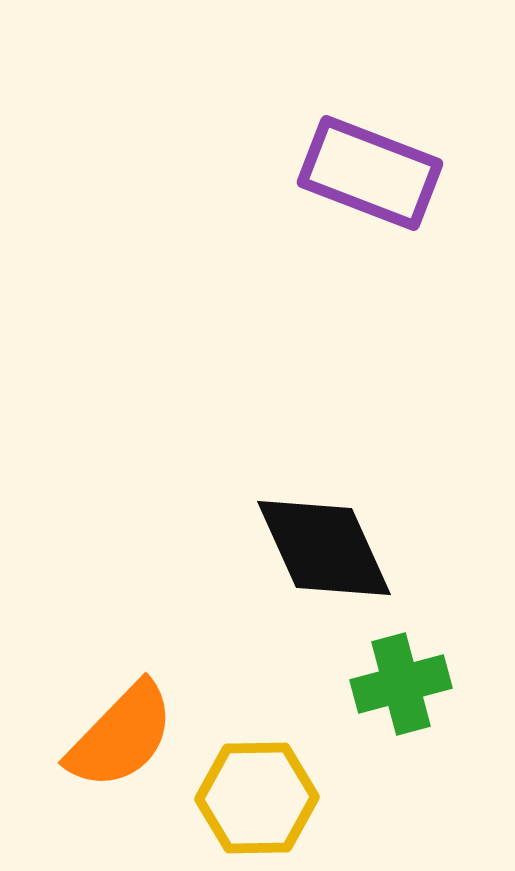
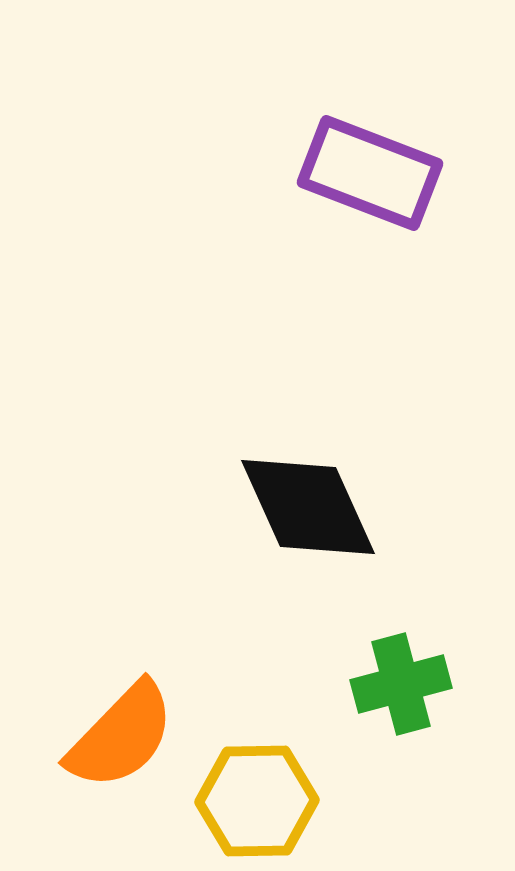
black diamond: moved 16 px left, 41 px up
yellow hexagon: moved 3 px down
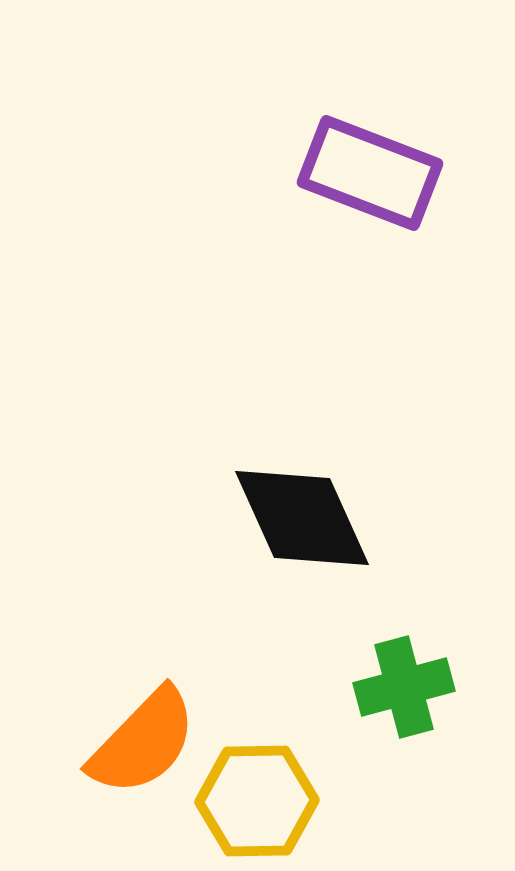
black diamond: moved 6 px left, 11 px down
green cross: moved 3 px right, 3 px down
orange semicircle: moved 22 px right, 6 px down
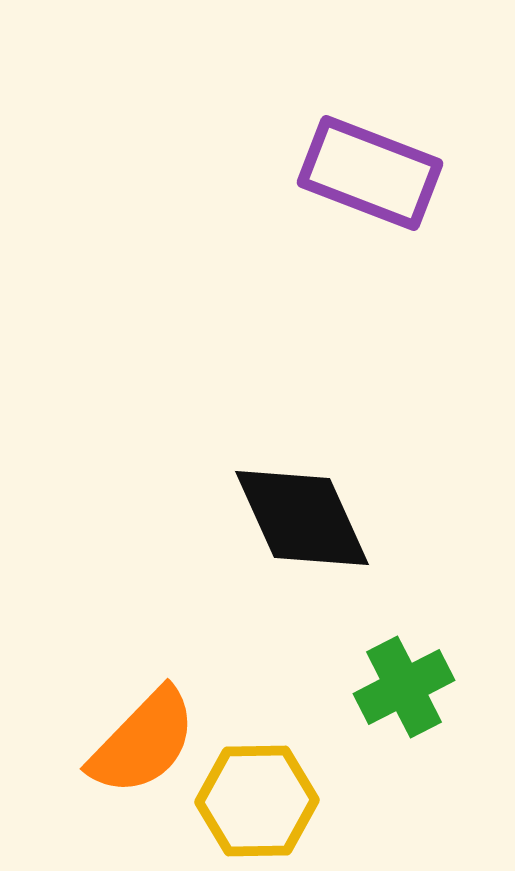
green cross: rotated 12 degrees counterclockwise
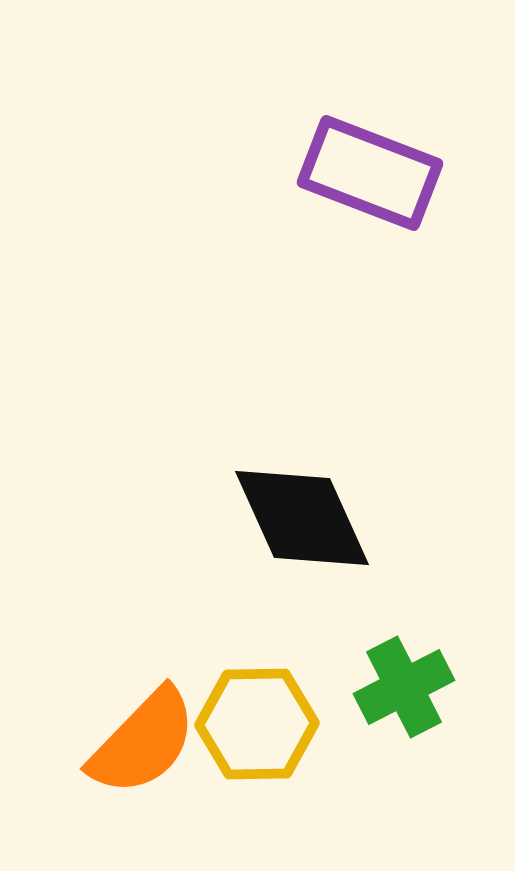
yellow hexagon: moved 77 px up
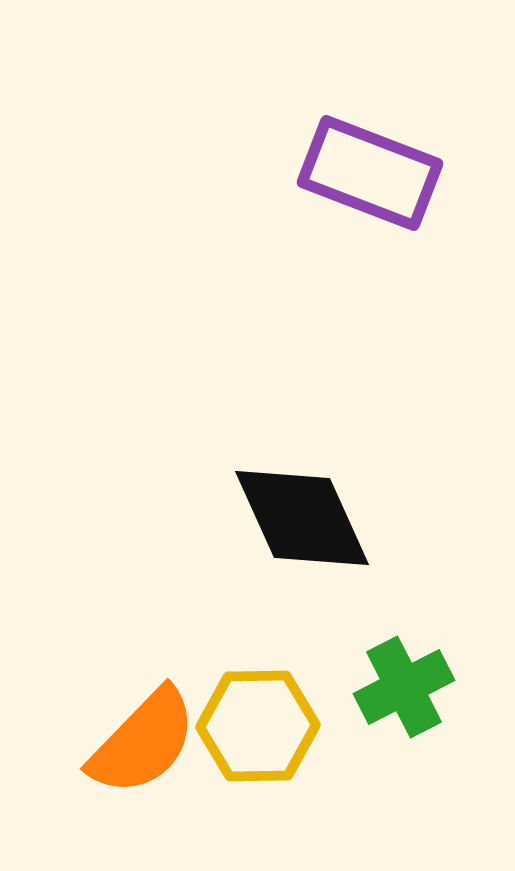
yellow hexagon: moved 1 px right, 2 px down
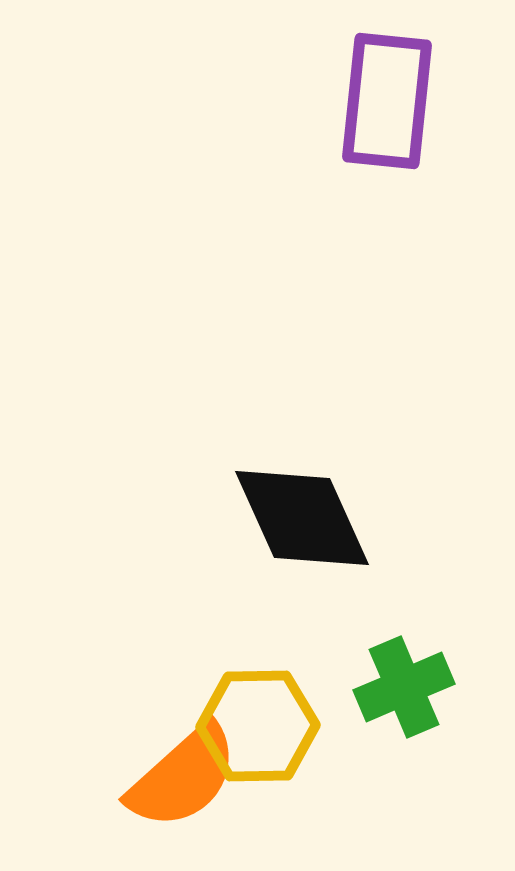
purple rectangle: moved 17 px right, 72 px up; rotated 75 degrees clockwise
green cross: rotated 4 degrees clockwise
orange semicircle: moved 40 px right, 35 px down; rotated 4 degrees clockwise
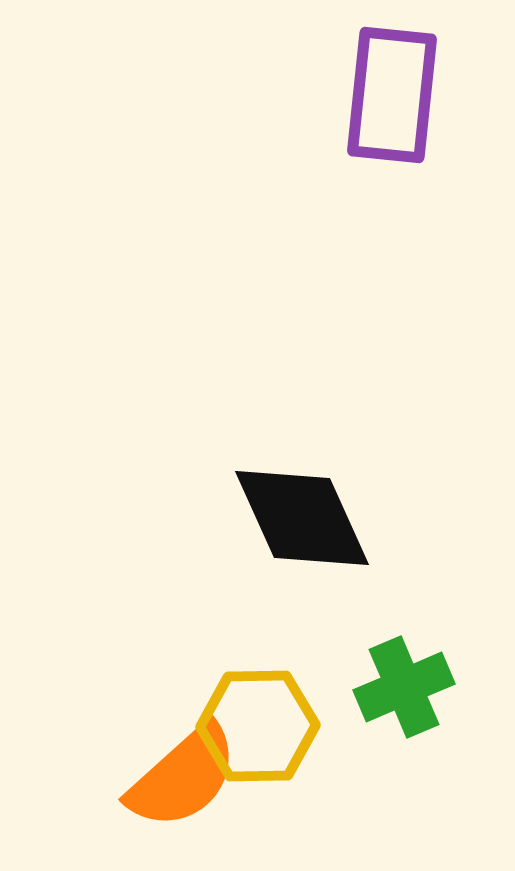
purple rectangle: moved 5 px right, 6 px up
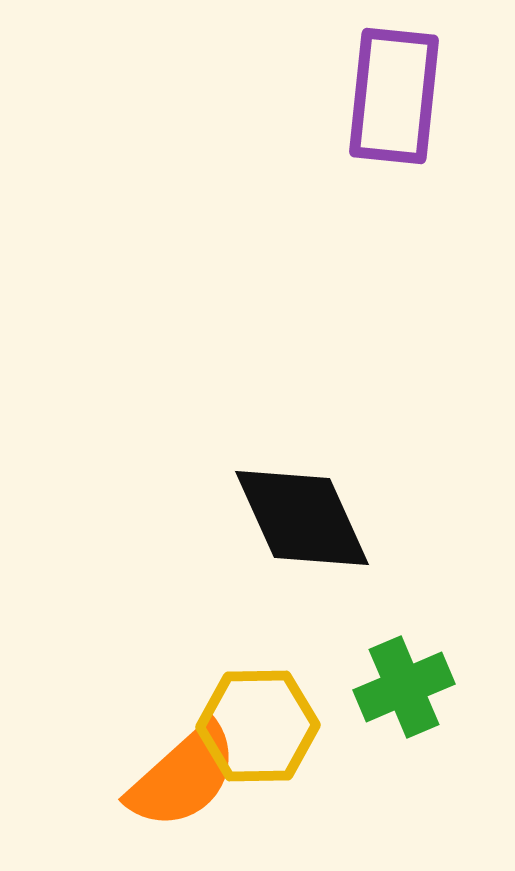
purple rectangle: moved 2 px right, 1 px down
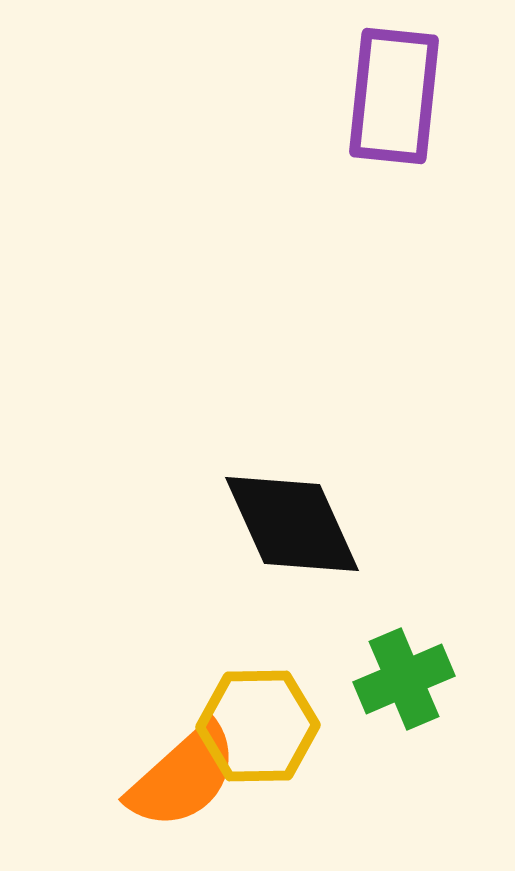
black diamond: moved 10 px left, 6 px down
green cross: moved 8 px up
